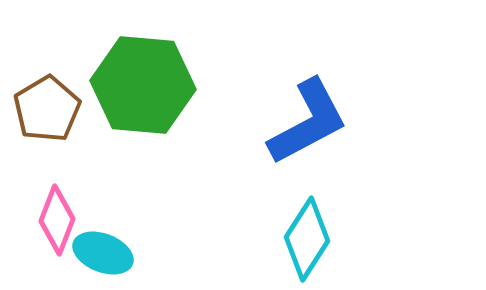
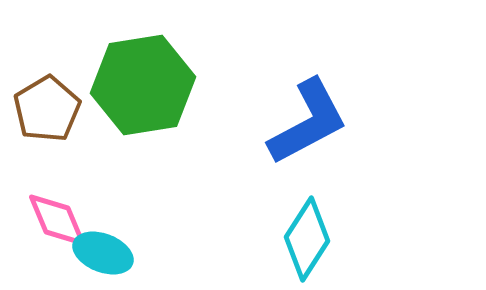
green hexagon: rotated 14 degrees counterclockwise
pink diamond: rotated 44 degrees counterclockwise
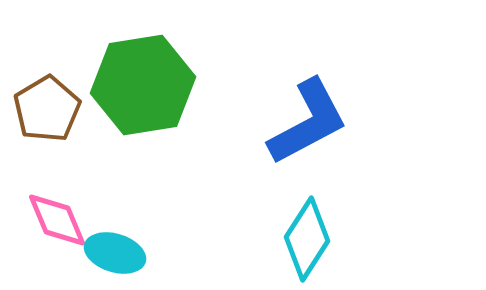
cyan ellipse: moved 12 px right; rotated 4 degrees counterclockwise
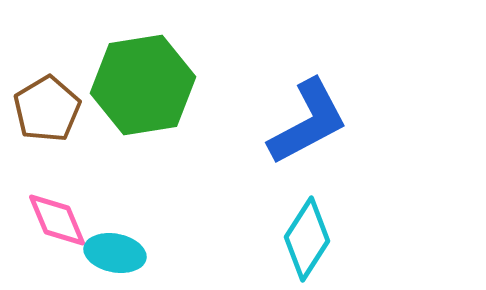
cyan ellipse: rotated 6 degrees counterclockwise
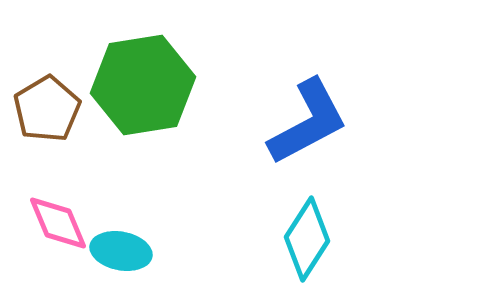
pink diamond: moved 1 px right, 3 px down
cyan ellipse: moved 6 px right, 2 px up
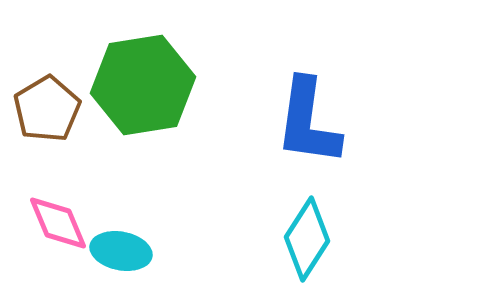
blue L-shape: rotated 126 degrees clockwise
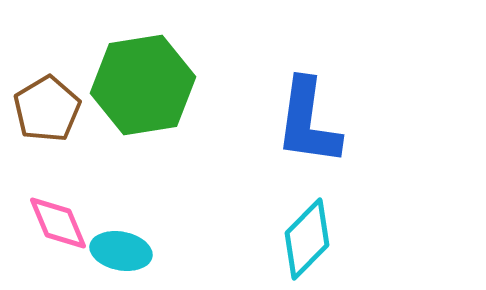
cyan diamond: rotated 12 degrees clockwise
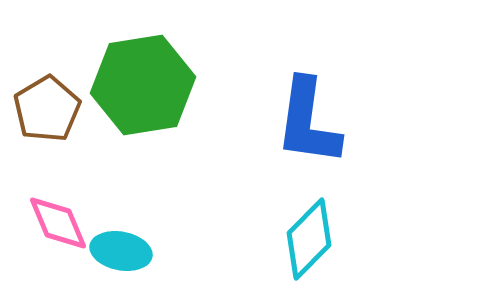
cyan diamond: moved 2 px right
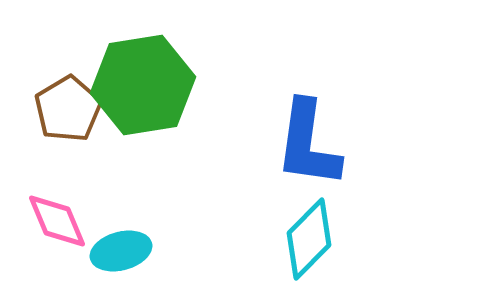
brown pentagon: moved 21 px right
blue L-shape: moved 22 px down
pink diamond: moved 1 px left, 2 px up
cyan ellipse: rotated 26 degrees counterclockwise
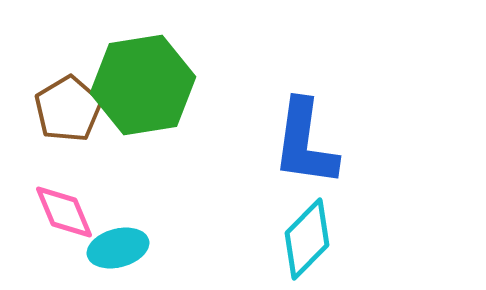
blue L-shape: moved 3 px left, 1 px up
pink diamond: moved 7 px right, 9 px up
cyan diamond: moved 2 px left
cyan ellipse: moved 3 px left, 3 px up
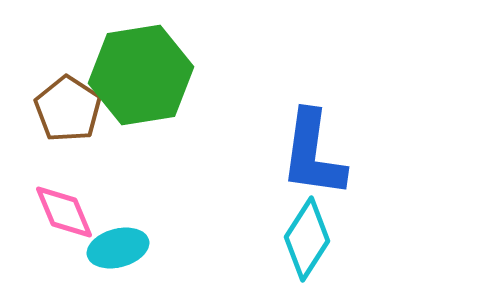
green hexagon: moved 2 px left, 10 px up
brown pentagon: rotated 8 degrees counterclockwise
blue L-shape: moved 8 px right, 11 px down
cyan diamond: rotated 12 degrees counterclockwise
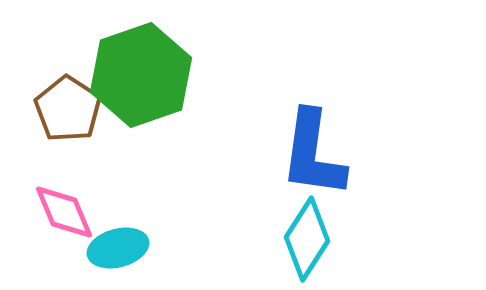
green hexagon: rotated 10 degrees counterclockwise
